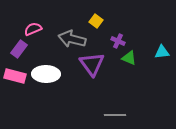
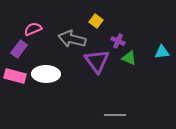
purple triangle: moved 5 px right, 3 px up
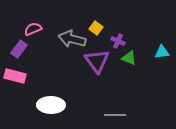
yellow square: moved 7 px down
white ellipse: moved 5 px right, 31 px down
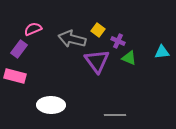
yellow square: moved 2 px right, 2 px down
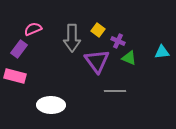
gray arrow: moved 1 px up; rotated 104 degrees counterclockwise
gray line: moved 24 px up
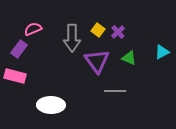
purple cross: moved 9 px up; rotated 24 degrees clockwise
cyan triangle: rotated 21 degrees counterclockwise
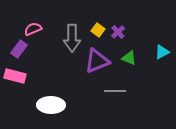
purple triangle: rotated 44 degrees clockwise
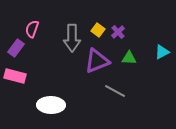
pink semicircle: moved 1 px left; rotated 48 degrees counterclockwise
purple rectangle: moved 3 px left, 1 px up
green triangle: rotated 21 degrees counterclockwise
gray line: rotated 30 degrees clockwise
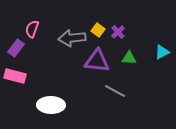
gray arrow: rotated 84 degrees clockwise
purple triangle: rotated 28 degrees clockwise
